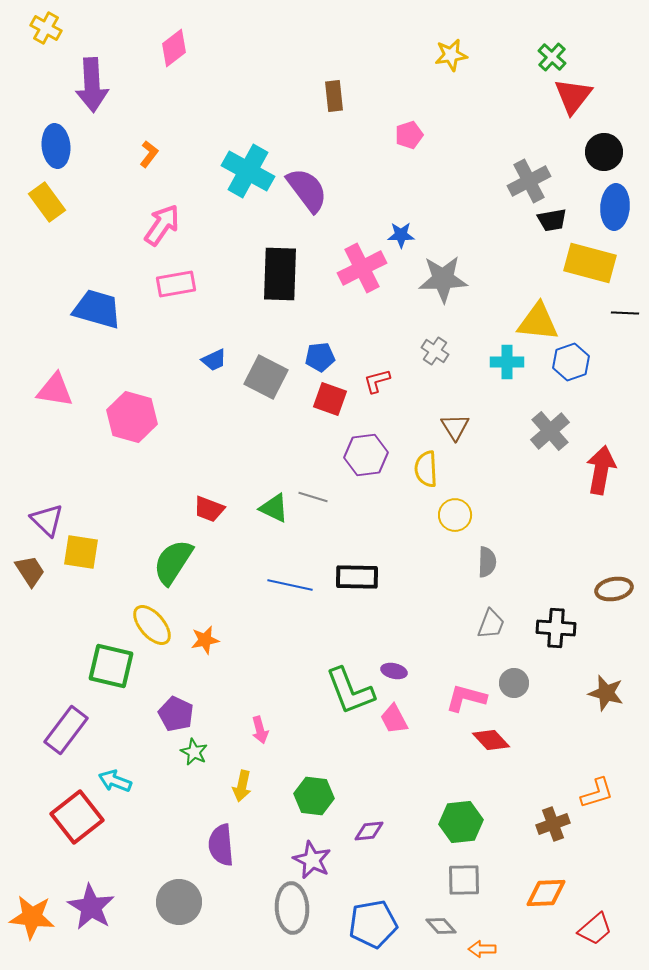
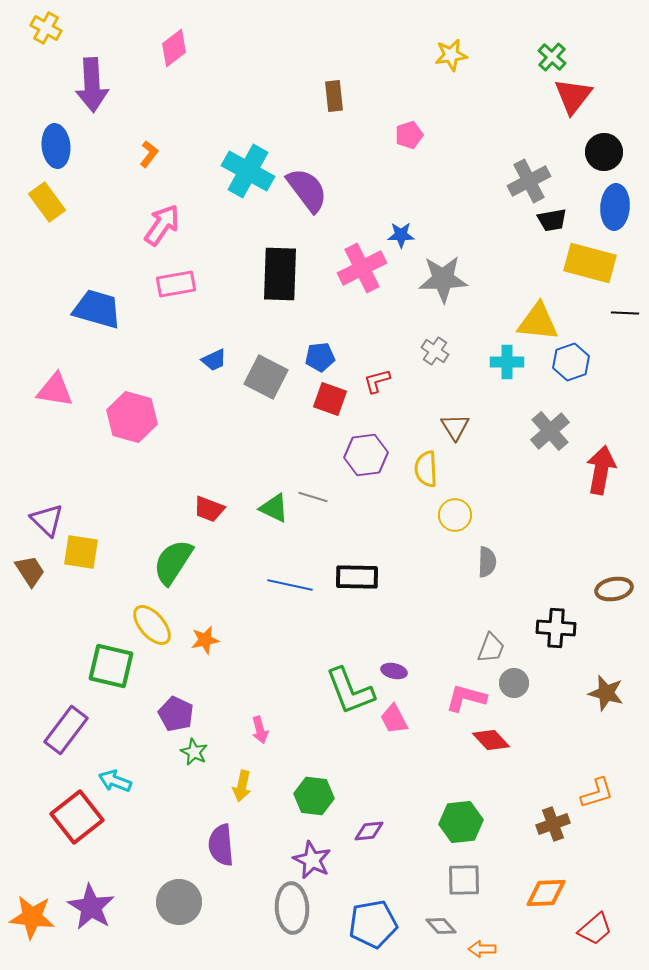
gray trapezoid at (491, 624): moved 24 px down
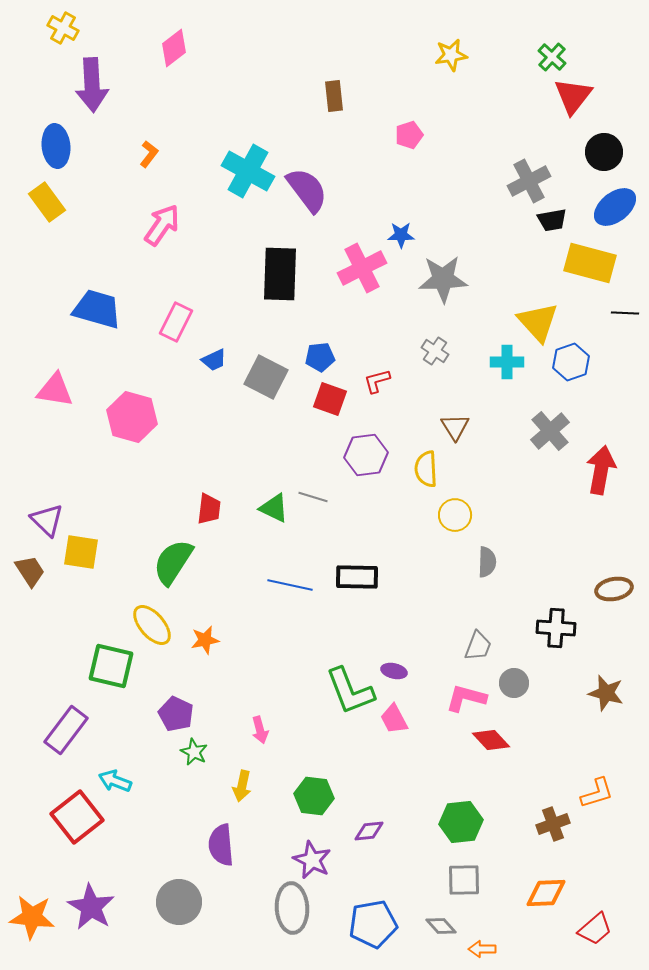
yellow cross at (46, 28): moved 17 px right
blue ellipse at (615, 207): rotated 48 degrees clockwise
pink rectangle at (176, 284): moved 38 px down; rotated 54 degrees counterclockwise
yellow triangle at (538, 322): rotated 42 degrees clockwise
red trapezoid at (209, 509): rotated 104 degrees counterclockwise
gray trapezoid at (491, 648): moved 13 px left, 2 px up
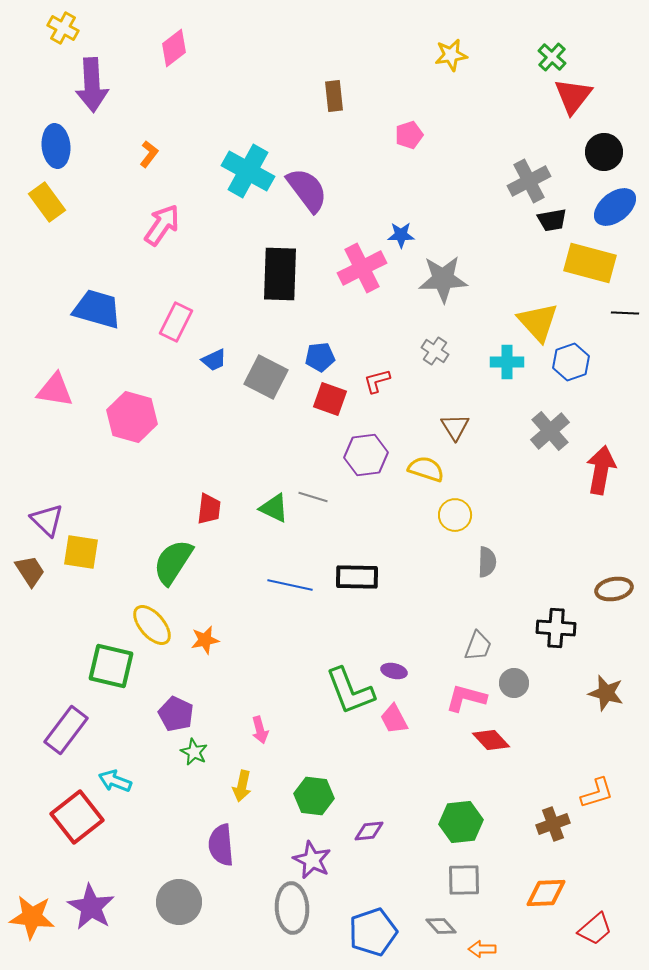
yellow semicircle at (426, 469): rotated 111 degrees clockwise
blue pentagon at (373, 924): moved 8 px down; rotated 9 degrees counterclockwise
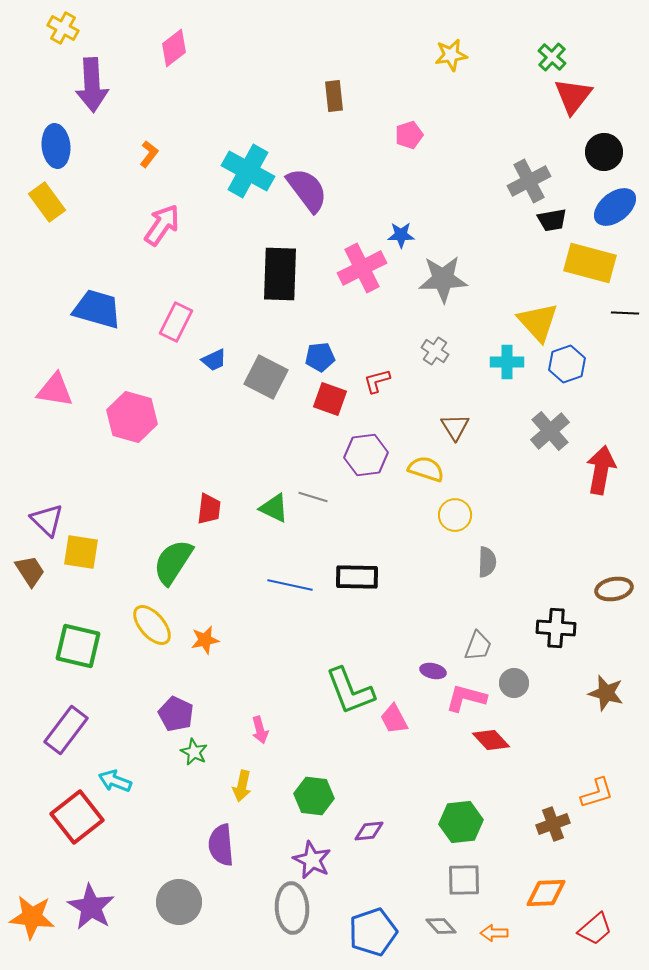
blue hexagon at (571, 362): moved 4 px left, 2 px down
green square at (111, 666): moved 33 px left, 20 px up
purple ellipse at (394, 671): moved 39 px right
orange arrow at (482, 949): moved 12 px right, 16 px up
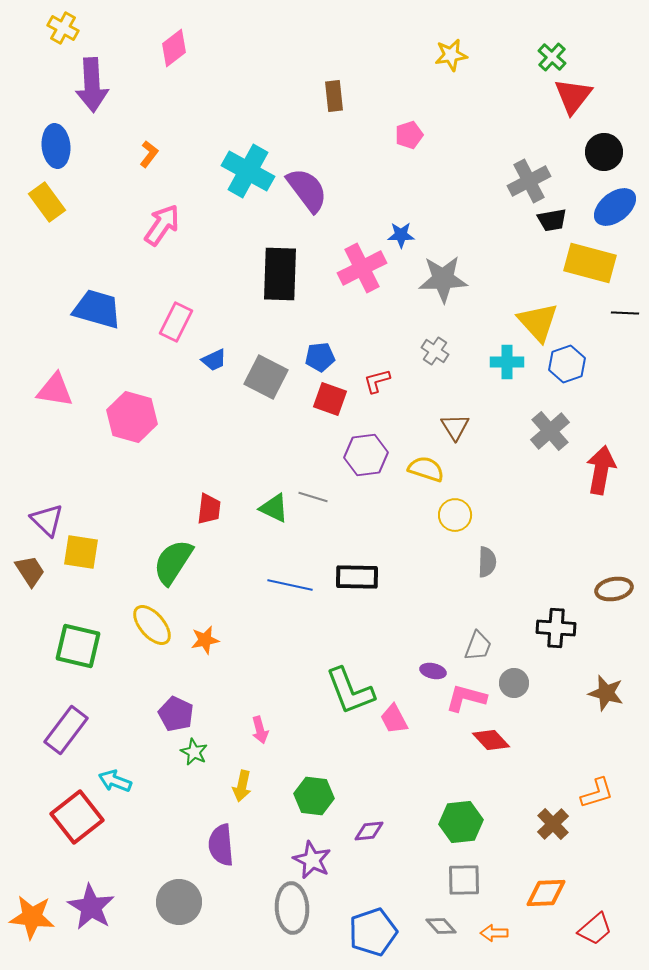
brown cross at (553, 824): rotated 24 degrees counterclockwise
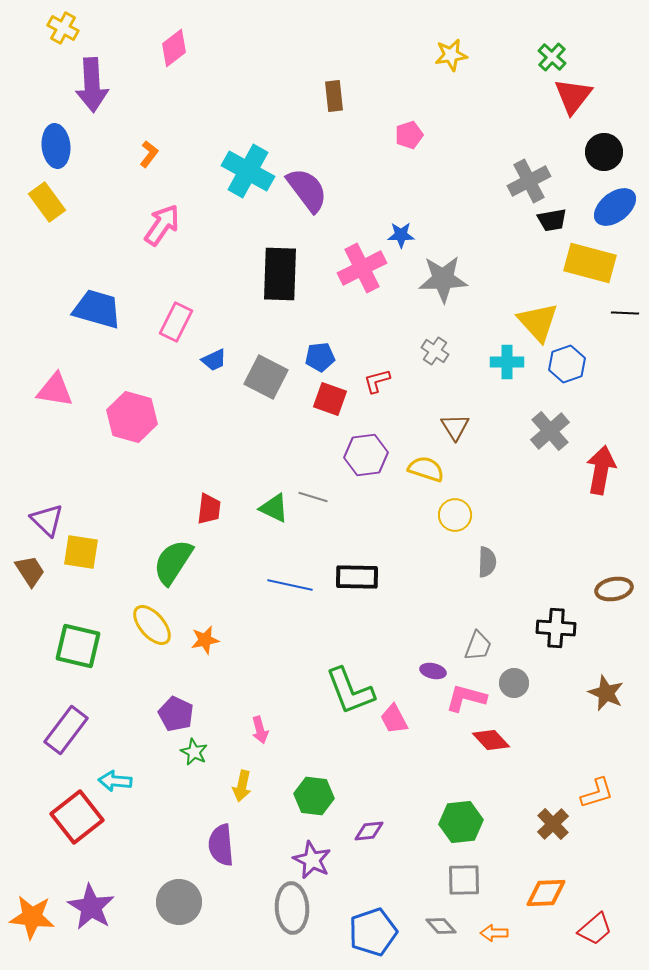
brown star at (606, 693): rotated 9 degrees clockwise
cyan arrow at (115, 781): rotated 16 degrees counterclockwise
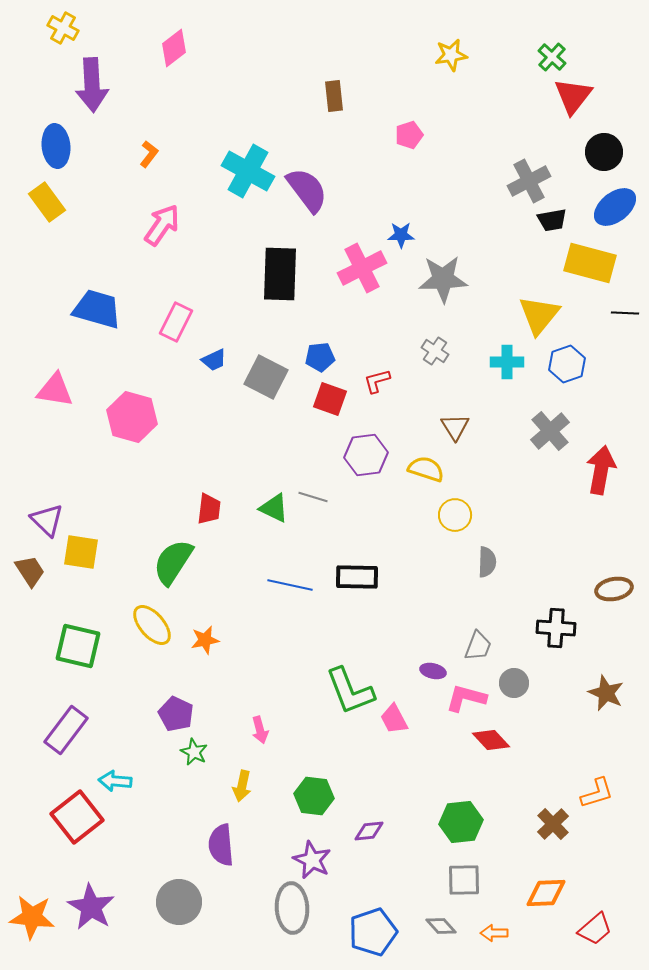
yellow triangle at (538, 322): moved 1 px right, 7 px up; rotated 21 degrees clockwise
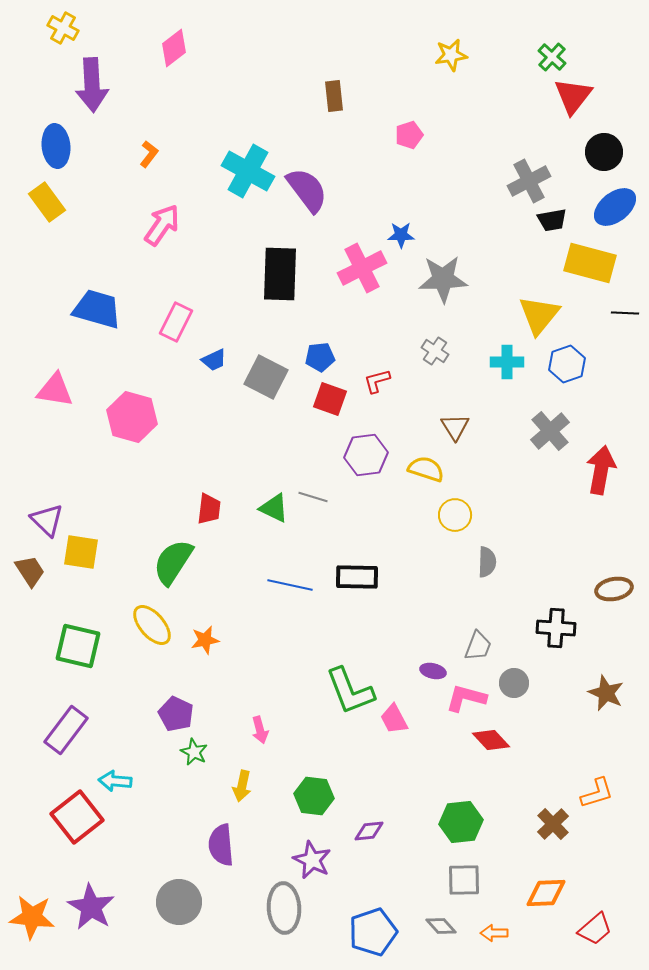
gray ellipse at (292, 908): moved 8 px left
